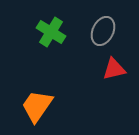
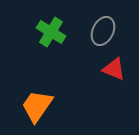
red triangle: rotated 35 degrees clockwise
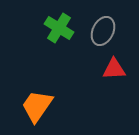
green cross: moved 8 px right, 4 px up
red triangle: rotated 25 degrees counterclockwise
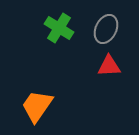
gray ellipse: moved 3 px right, 2 px up
red triangle: moved 5 px left, 3 px up
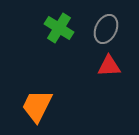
orange trapezoid: rotated 9 degrees counterclockwise
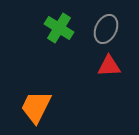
orange trapezoid: moved 1 px left, 1 px down
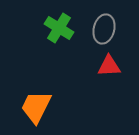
gray ellipse: moved 2 px left; rotated 12 degrees counterclockwise
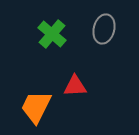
green cross: moved 7 px left, 6 px down; rotated 8 degrees clockwise
red triangle: moved 34 px left, 20 px down
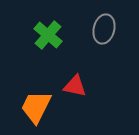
green cross: moved 4 px left, 1 px down
red triangle: rotated 15 degrees clockwise
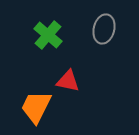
red triangle: moved 7 px left, 5 px up
